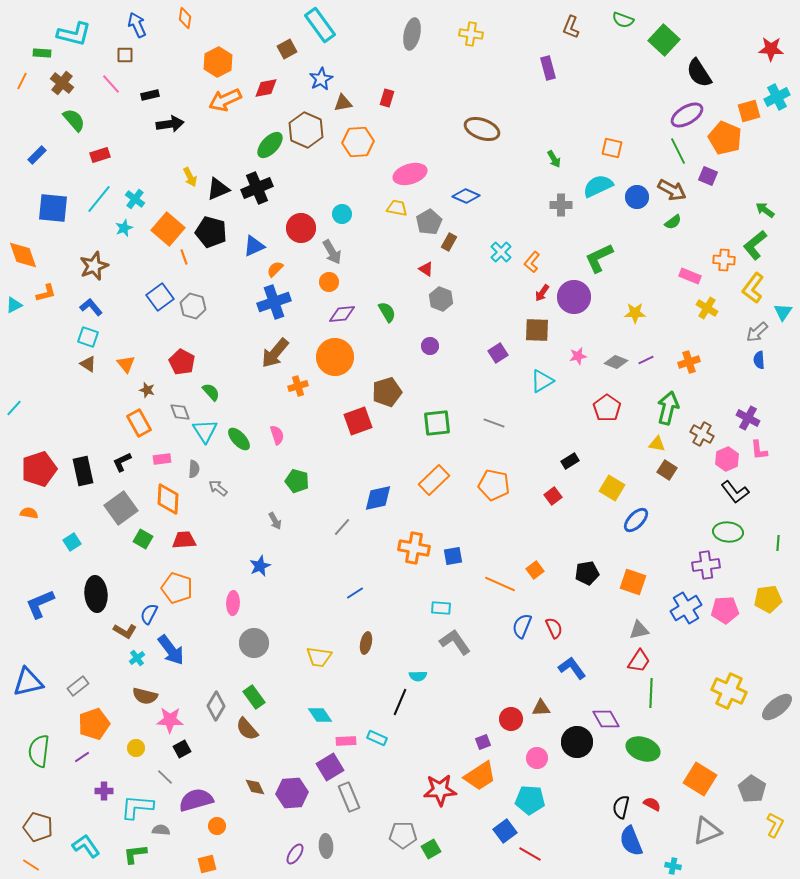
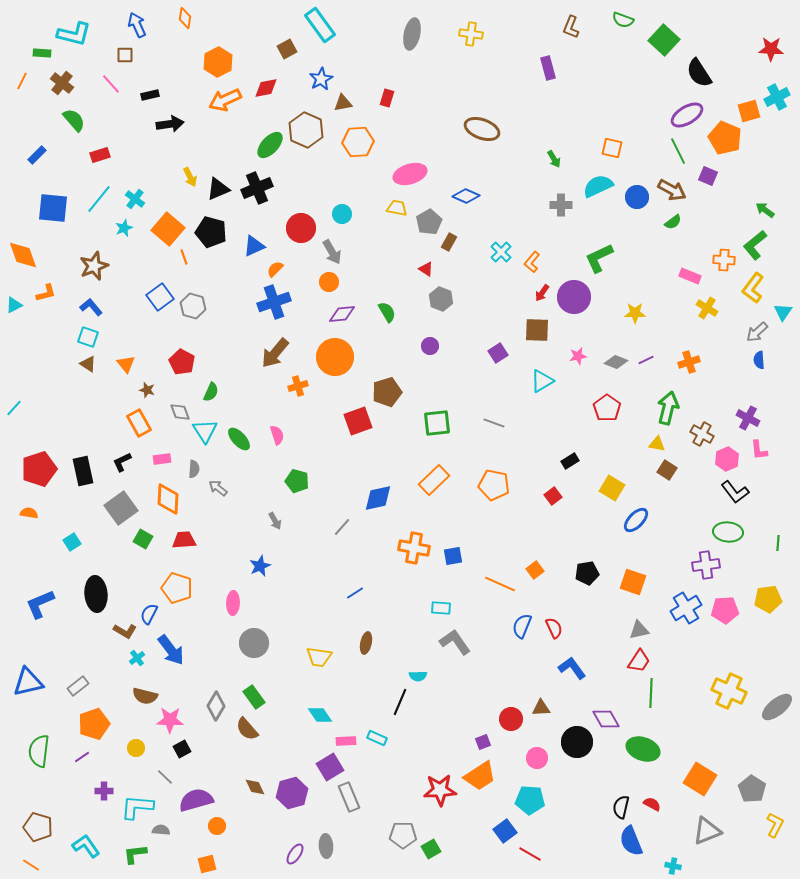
green semicircle at (211, 392): rotated 66 degrees clockwise
purple hexagon at (292, 793): rotated 12 degrees counterclockwise
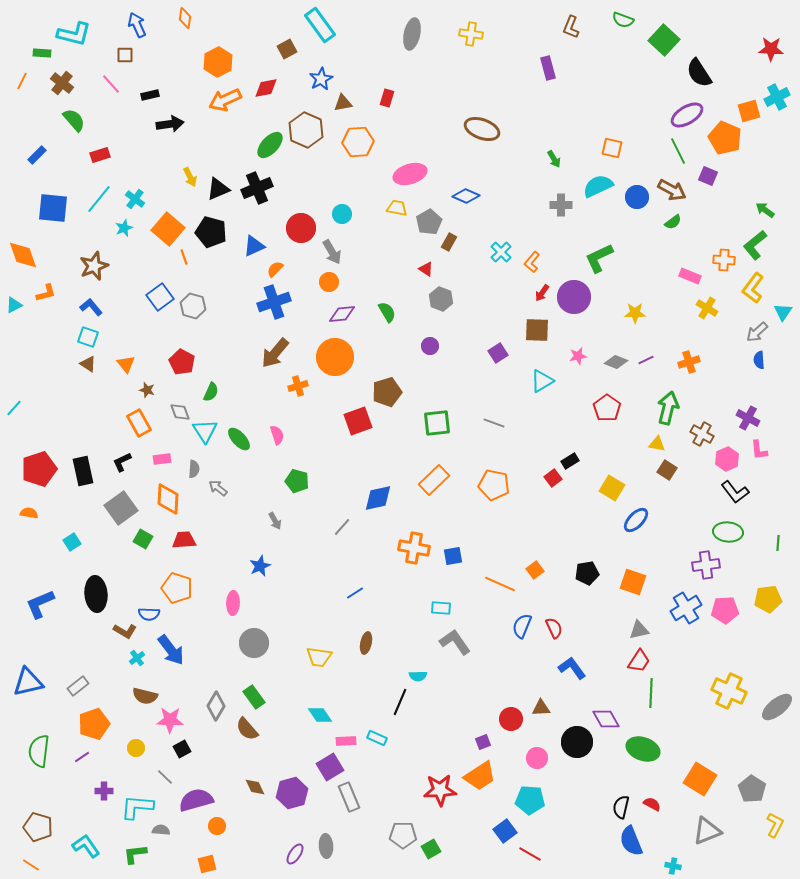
red square at (553, 496): moved 18 px up
blue semicircle at (149, 614): rotated 115 degrees counterclockwise
